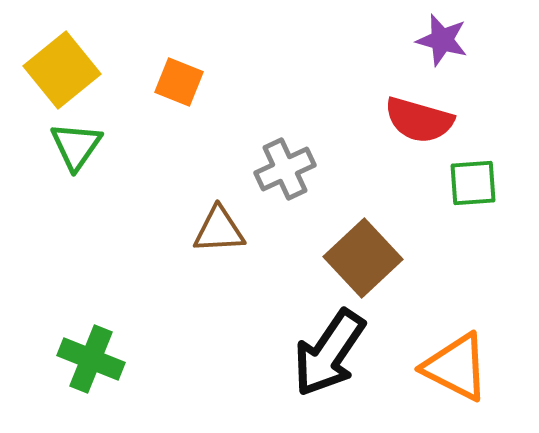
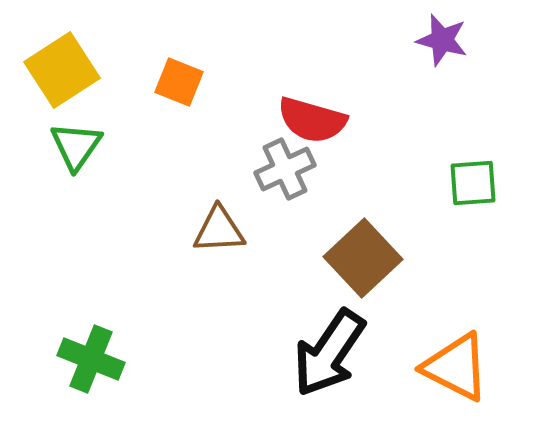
yellow square: rotated 6 degrees clockwise
red semicircle: moved 107 px left
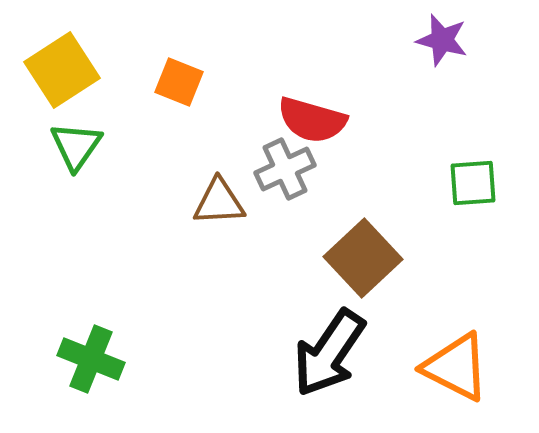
brown triangle: moved 28 px up
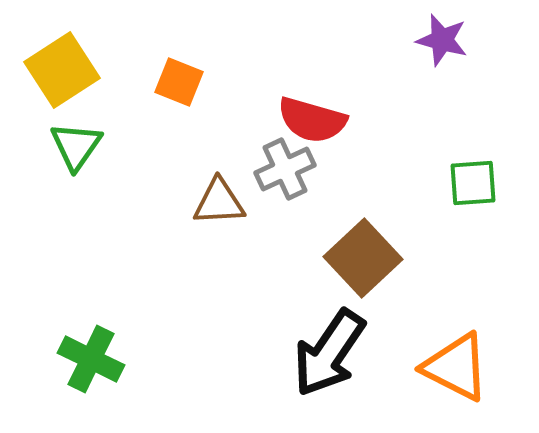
green cross: rotated 4 degrees clockwise
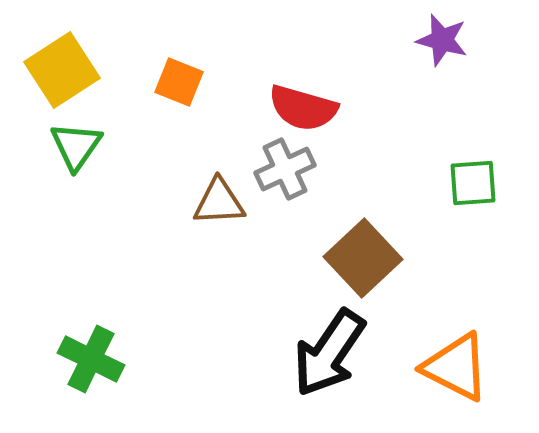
red semicircle: moved 9 px left, 12 px up
